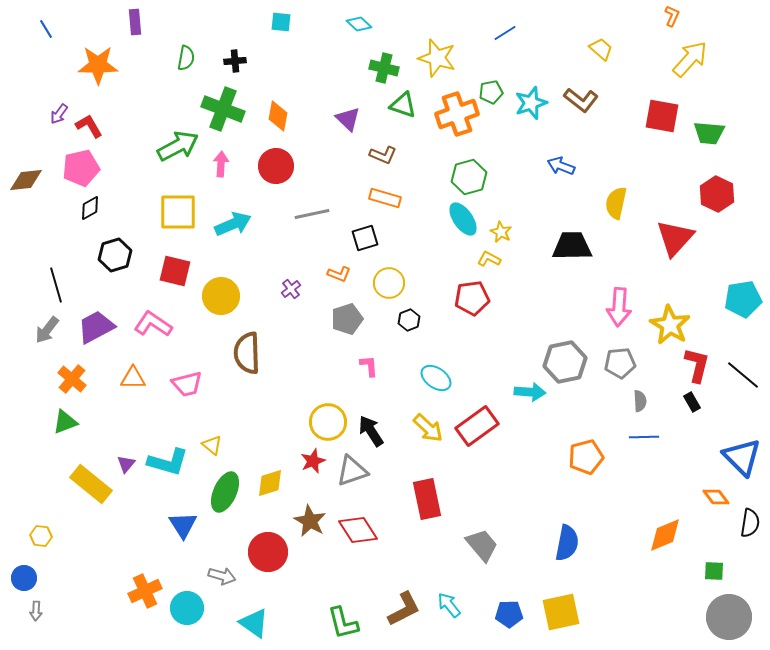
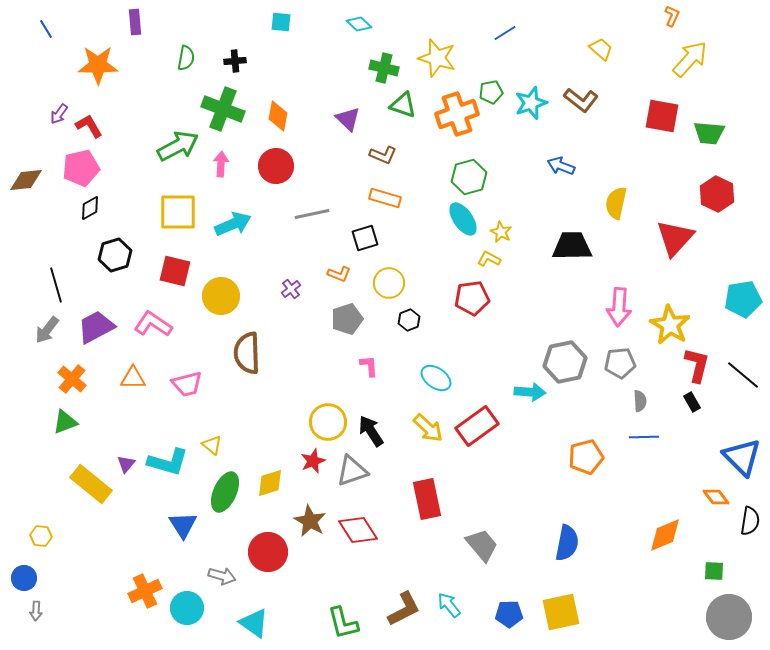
black semicircle at (750, 523): moved 2 px up
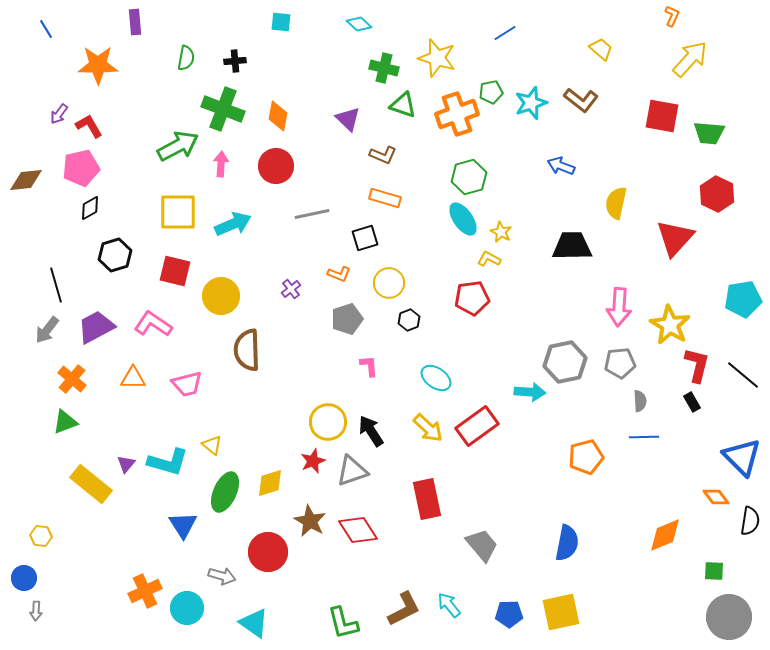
brown semicircle at (247, 353): moved 3 px up
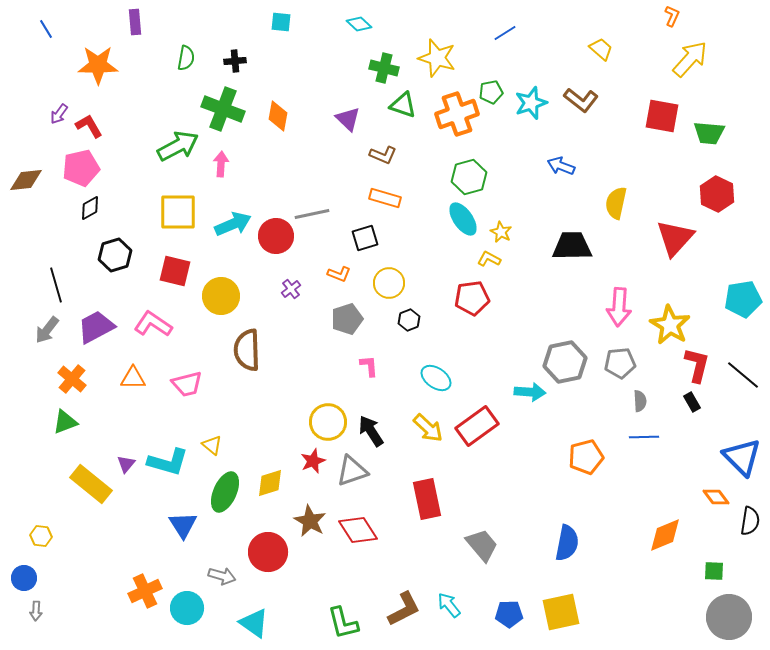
red circle at (276, 166): moved 70 px down
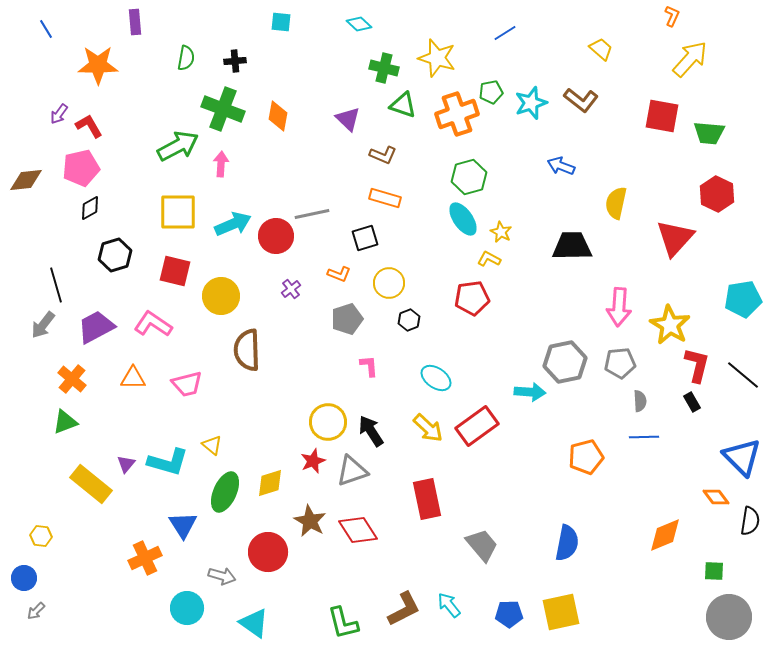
gray arrow at (47, 330): moved 4 px left, 5 px up
orange cross at (145, 591): moved 33 px up
gray arrow at (36, 611): rotated 42 degrees clockwise
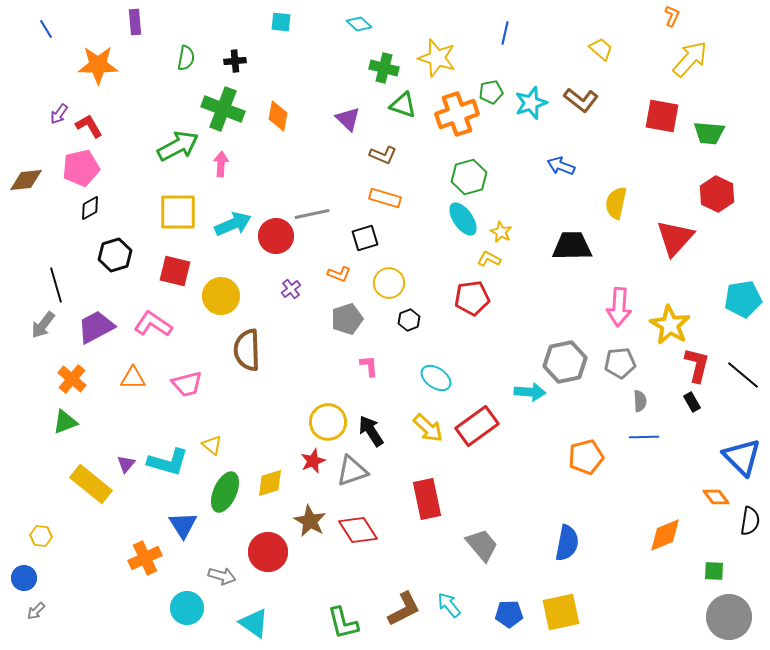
blue line at (505, 33): rotated 45 degrees counterclockwise
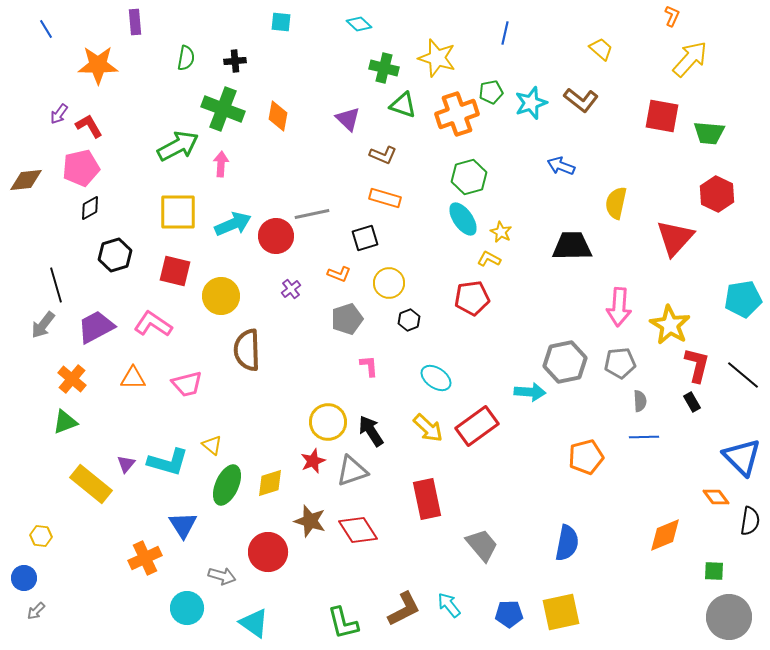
green ellipse at (225, 492): moved 2 px right, 7 px up
brown star at (310, 521): rotated 12 degrees counterclockwise
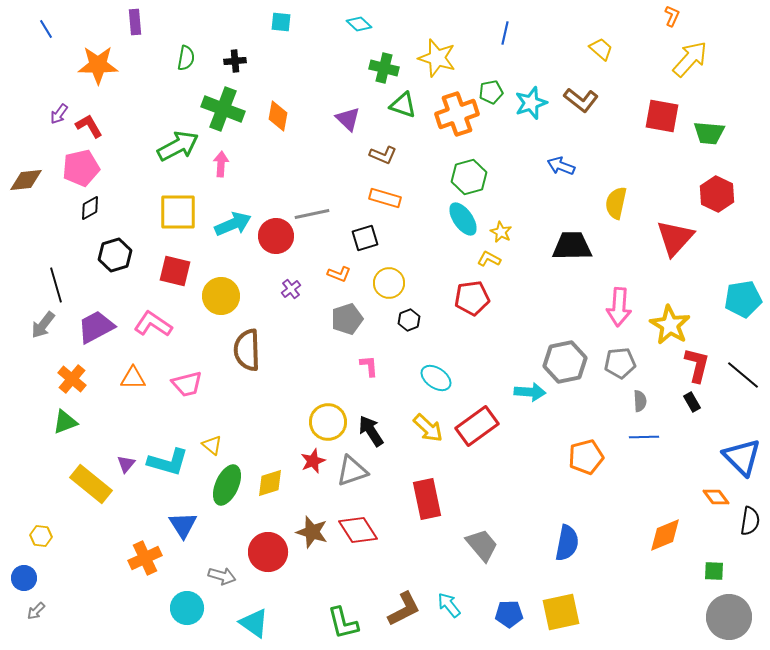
brown star at (310, 521): moved 2 px right, 11 px down
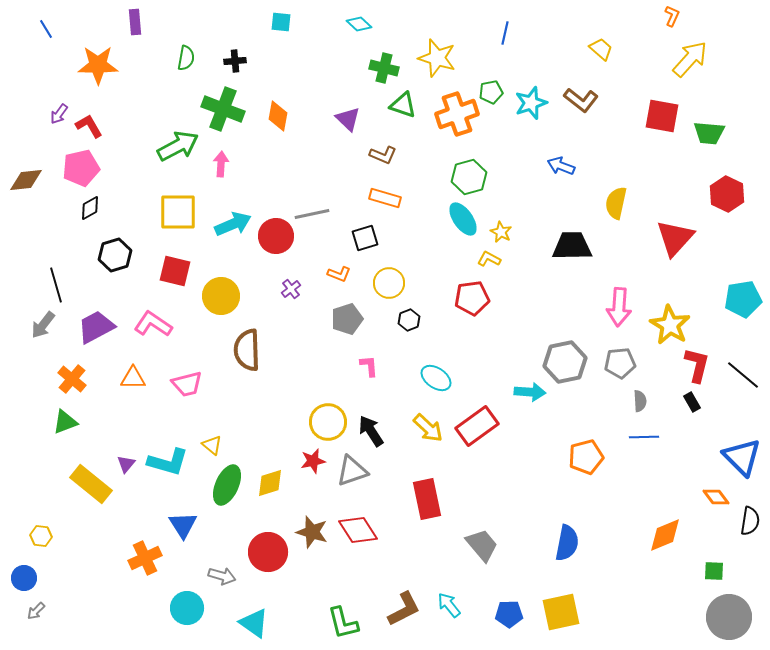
red hexagon at (717, 194): moved 10 px right
red star at (313, 461): rotated 10 degrees clockwise
